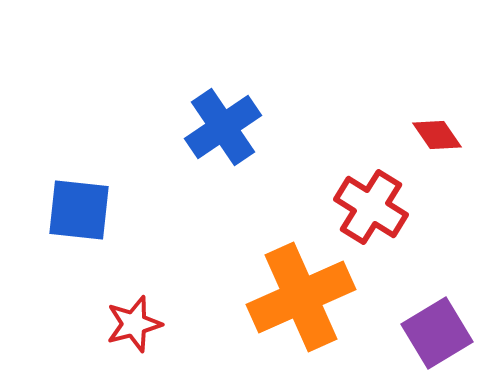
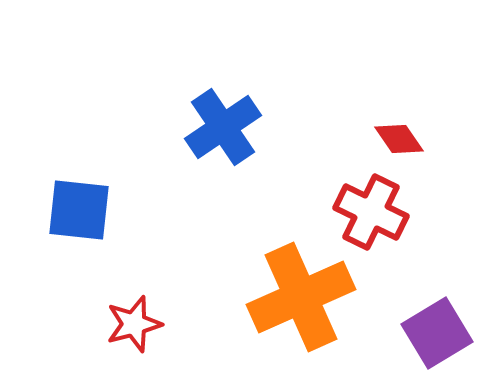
red diamond: moved 38 px left, 4 px down
red cross: moved 5 px down; rotated 6 degrees counterclockwise
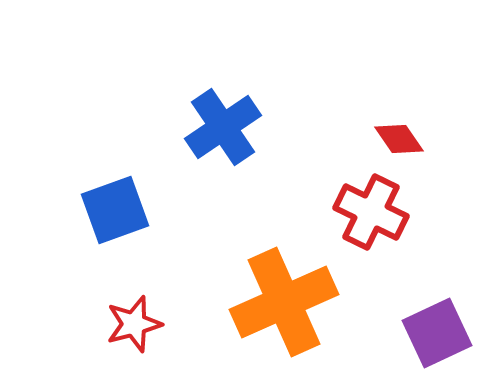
blue square: moved 36 px right; rotated 26 degrees counterclockwise
orange cross: moved 17 px left, 5 px down
purple square: rotated 6 degrees clockwise
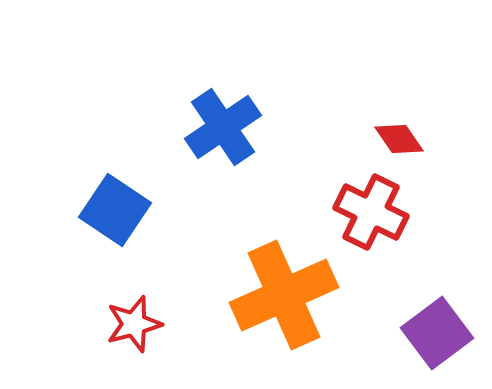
blue square: rotated 36 degrees counterclockwise
orange cross: moved 7 px up
purple square: rotated 12 degrees counterclockwise
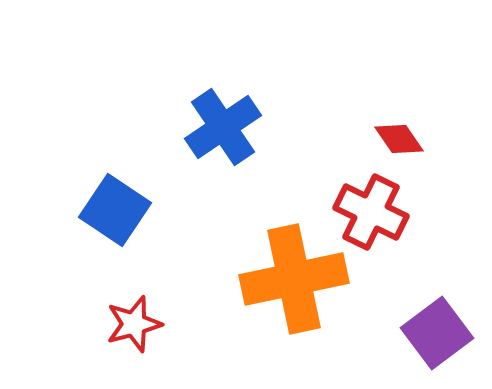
orange cross: moved 10 px right, 16 px up; rotated 12 degrees clockwise
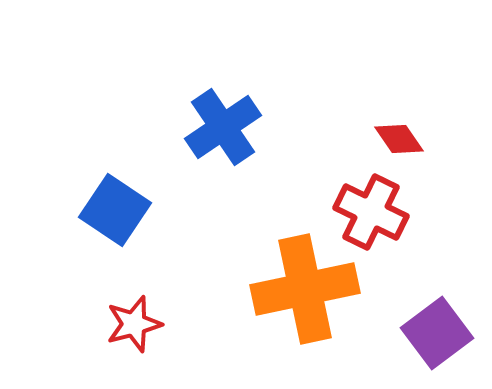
orange cross: moved 11 px right, 10 px down
